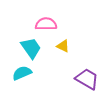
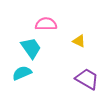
yellow triangle: moved 16 px right, 5 px up
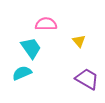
yellow triangle: rotated 24 degrees clockwise
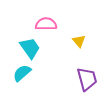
cyan trapezoid: moved 1 px left
cyan semicircle: rotated 18 degrees counterclockwise
purple trapezoid: rotated 45 degrees clockwise
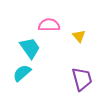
pink semicircle: moved 3 px right, 1 px down
yellow triangle: moved 5 px up
purple trapezoid: moved 5 px left
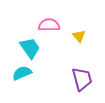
cyan semicircle: rotated 18 degrees clockwise
